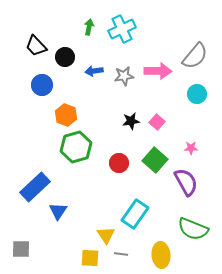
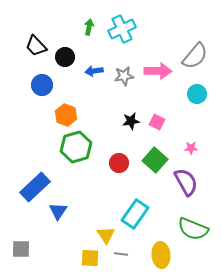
pink square: rotated 14 degrees counterclockwise
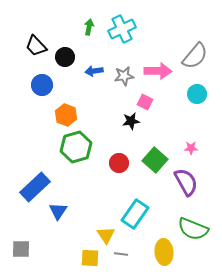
pink square: moved 12 px left, 20 px up
yellow ellipse: moved 3 px right, 3 px up
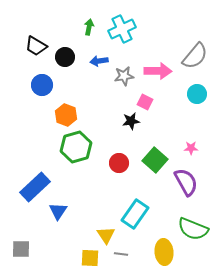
black trapezoid: rotated 15 degrees counterclockwise
blue arrow: moved 5 px right, 10 px up
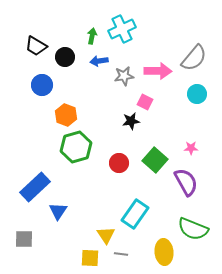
green arrow: moved 3 px right, 9 px down
gray semicircle: moved 1 px left, 2 px down
gray square: moved 3 px right, 10 px up
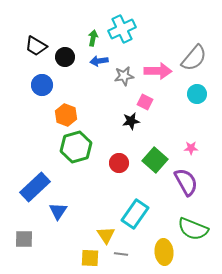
green arrow: moved 1 px right, 2 px down
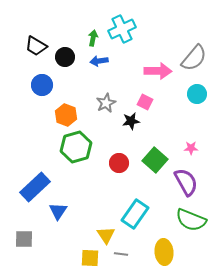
gray star: moved 18 px left, 27 px down; rotated 18 degrees counterclockwise
green semicircle: moved 2 px left, 9 px up
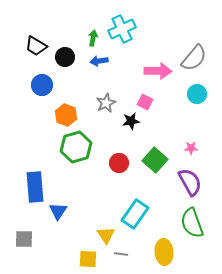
purple semicircle: moved 4 px right
blue rectangle: rotated 52 degrees counterclockwise
green semicircle: moved 1 px right, 3 px down; rotated 48 degrees clockwise
yellow square: moved 2 px left, 1 px down
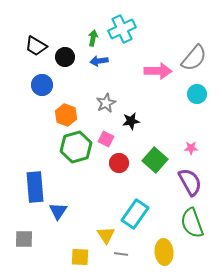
pink square: moved 39 px left, 37 px down
yellow square: moved 8 px left, 2 px up
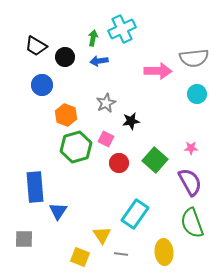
gray semicircle: rotated 44 degrees clockwise
yellow triangle: moved 4 px left
yellow square: rotated 18 degrees clockwise
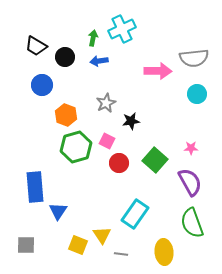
pink square: moved 1 px right, 2 px down
gray square: moved 2 px right, 6 px down
yellow square: moved 2 px left, 12 px up
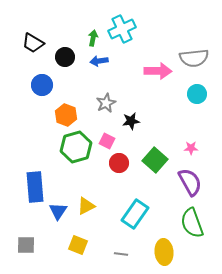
black trapezoid: moved 3 px left, 3 px up
yellow triangle: moved 16 px left, 29 px up; rotated 36 degrees clockwise
